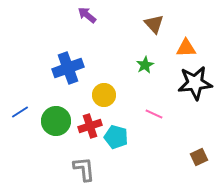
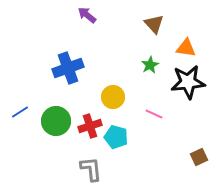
orange triangle: rotated 10 degrees clockwise
green star: moved 5 px right
black star: moved 7 px left, 1 px up
yellow circle: moved 9 px right, 2 px down
gray L-shape: moved 7 px right
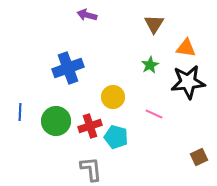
purple arrow: rotated 24 degrees counterclockwise
brown triangle: rotated 15 degrees clockwise
blue line: rotated 54 degrees counterclockwise
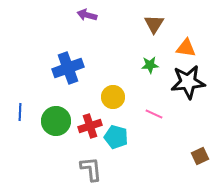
green star: rotated 24 degrees clockwise
brown square: moved 1 px right, 1 px up
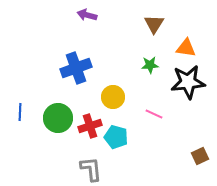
blue cross: moved 8 px right
green circle: moved 2 px right, 3 px up
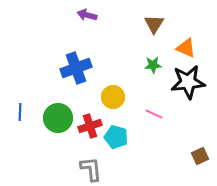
orange triangle: rotated 15 degrees clockwise
green star: moved 3 px right
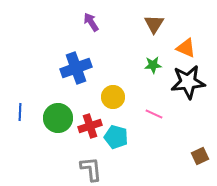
purple arrow: moved 4 px right, 7 px down; rotated 42 degrees clockwise
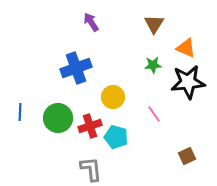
pink line: rotated 30 degrees clockwise
brown square: moved 13 px left
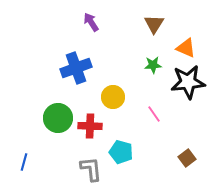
blue line: moved 4 px right, 50 px down; rotated 12 degrees clockwise
red cross: rotated 20 degrees clockwise
cyan pentagon: moved 5 px right, 15 px down
brown square: moved 2 px down; rotated 12 degrees counterclockwise
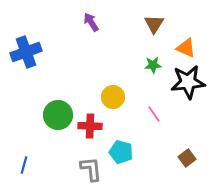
blue cross: moved 50 px left, 16 px up
green circle: moved 3 px up
blue line: moved 3 px down
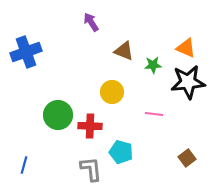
brown triangle: moved 30 px left, 27 px down; rotated 40 degrees counterclockwise
yellow circle: moved 1 px left, 5 px up
pink line: rotated 48 degrees counterclockwise
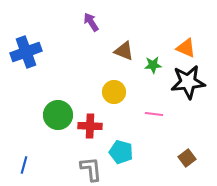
yellow circle: moved 2 px right
